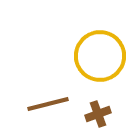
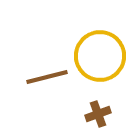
brown line: moved 1 px left, 27 px up
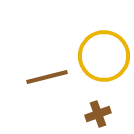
yellow circle: moved 4 px right
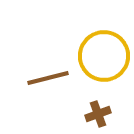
brown line: moved 1 px right, 1 px down
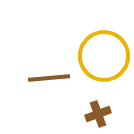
brown line: moved 1 px right; rotated 9 degrees clockwise
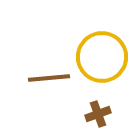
yellow circle: moved 2 px left, 1 px down
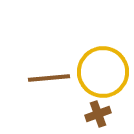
yellow circle: moved 1 px right, 15 px down
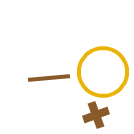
brown cross: moved 2 px left, 1 px down
